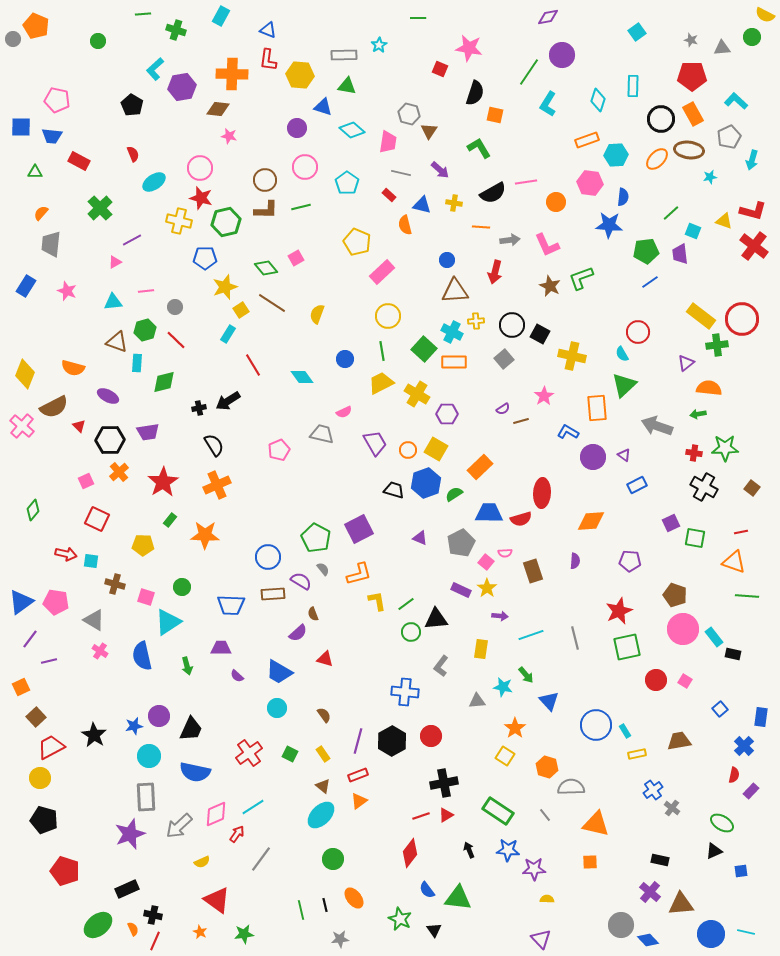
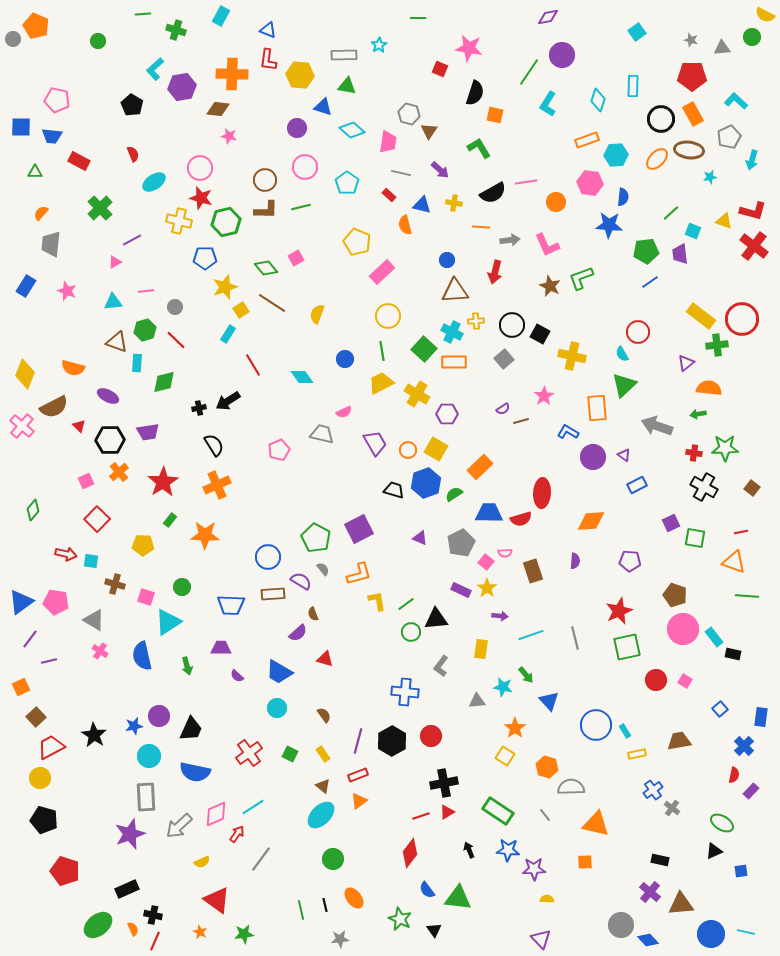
red square at (97, 519): rotated 20 degrees clockwise
red triangle at (446, 815): moved 1 px right, 3 px up
orange square at (590, 862): moved 5 px left
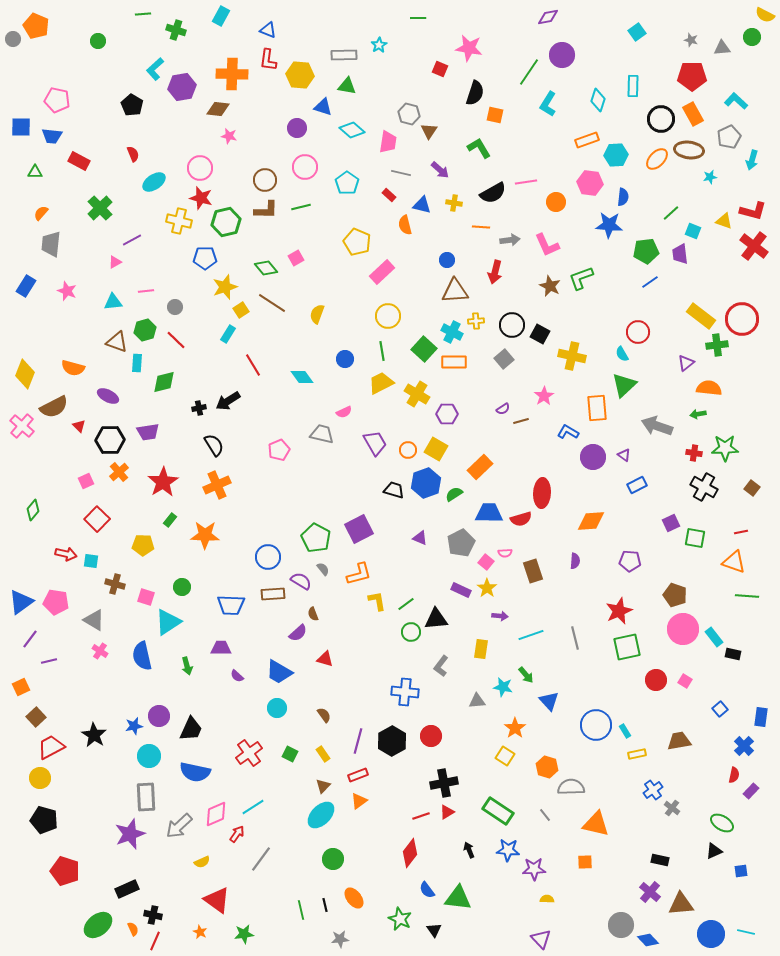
brown triangle at (323, 786): rotated 35 degrees clockwise
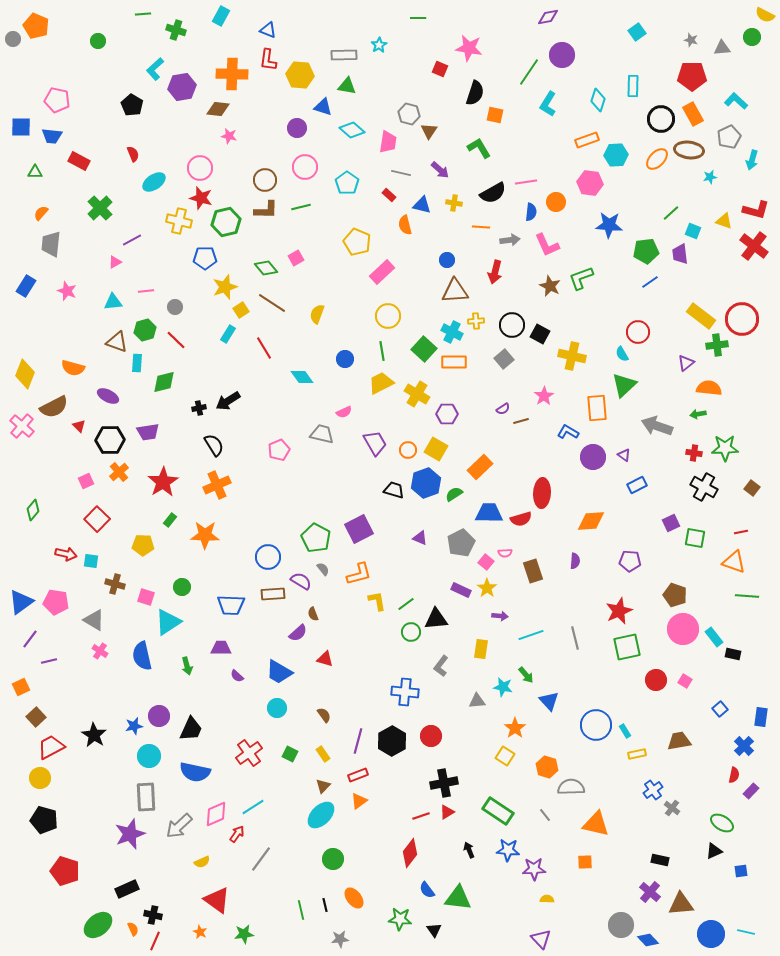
blue semicircle at (623, 197): moved 92 px left, 15 px down
red L-shape at (753, 211): moved 3 px right, 1 px up
red line at (253, 365): moved 11 px right, 17 px up
green star at (400, 919): rotated 20 degrees counterclockwise
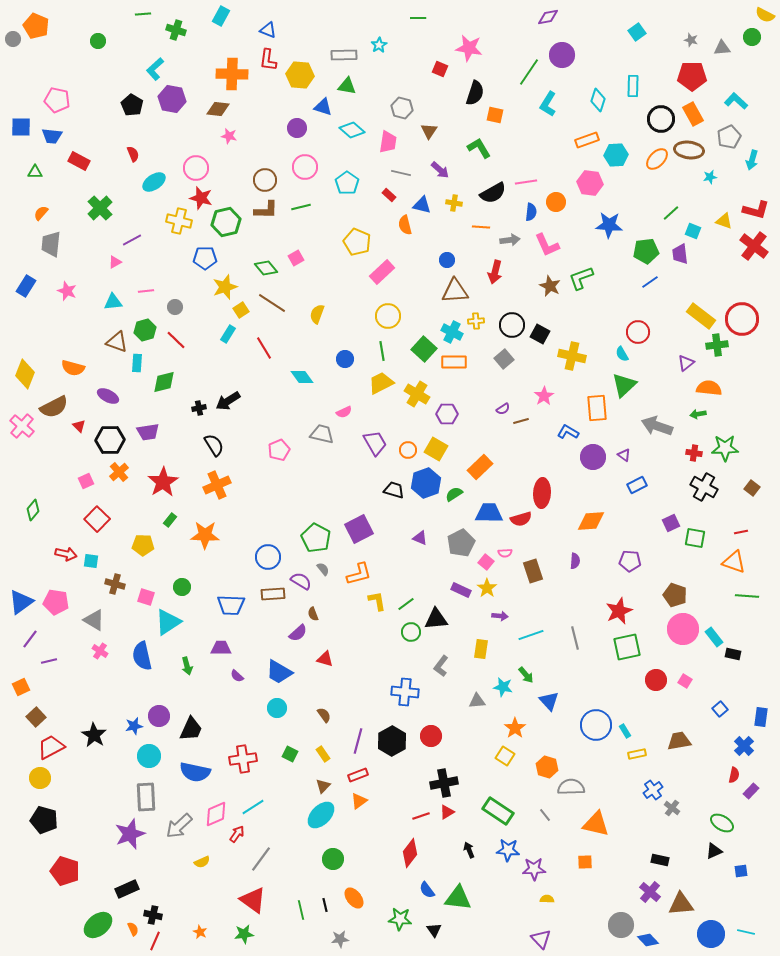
purple hexagon at (182, 87): moved 10 px left, 12 px down; rotated 20 degrees clockwise
gray hexagon at (409, 114): moved 7 px left, 6 px up
pink circle at (200, 168): moved 4 px left
red cross at (249, 753): moved 6 px left, 6 px down; rotated 28 degrees clockwise
red triangle at (217, 900): moved 36 px right
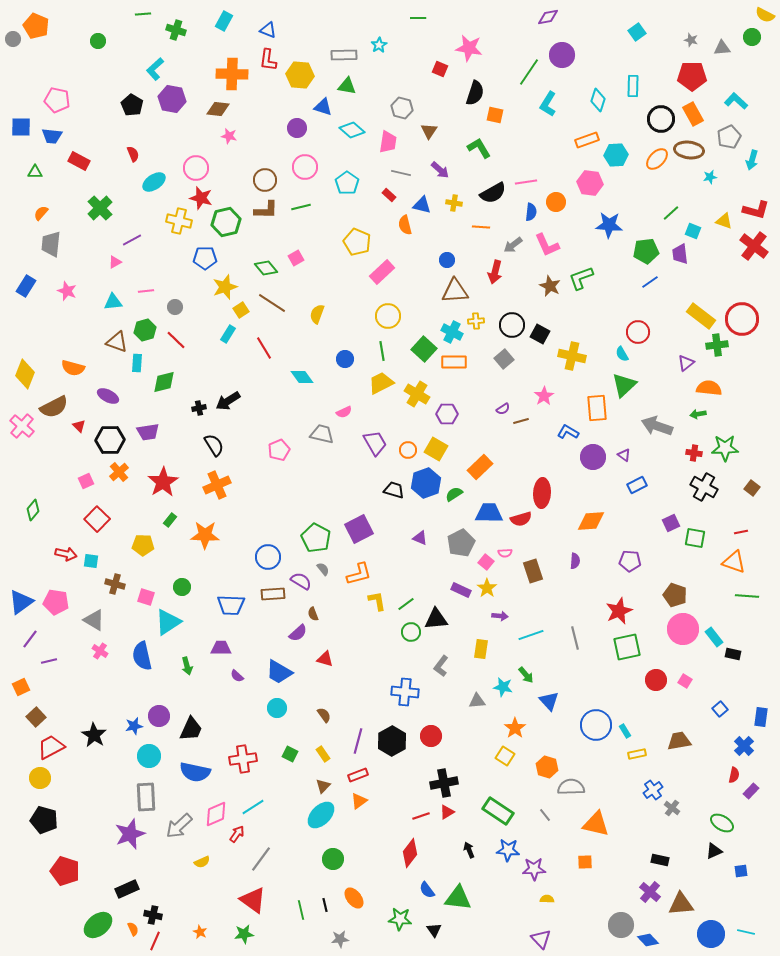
cyan rectangle at (221, 16): moved 3 px right, 5 px down
gray arrow at (510, 240): moved 3 px right, 5 px down; rotated 150 degrees clockwise
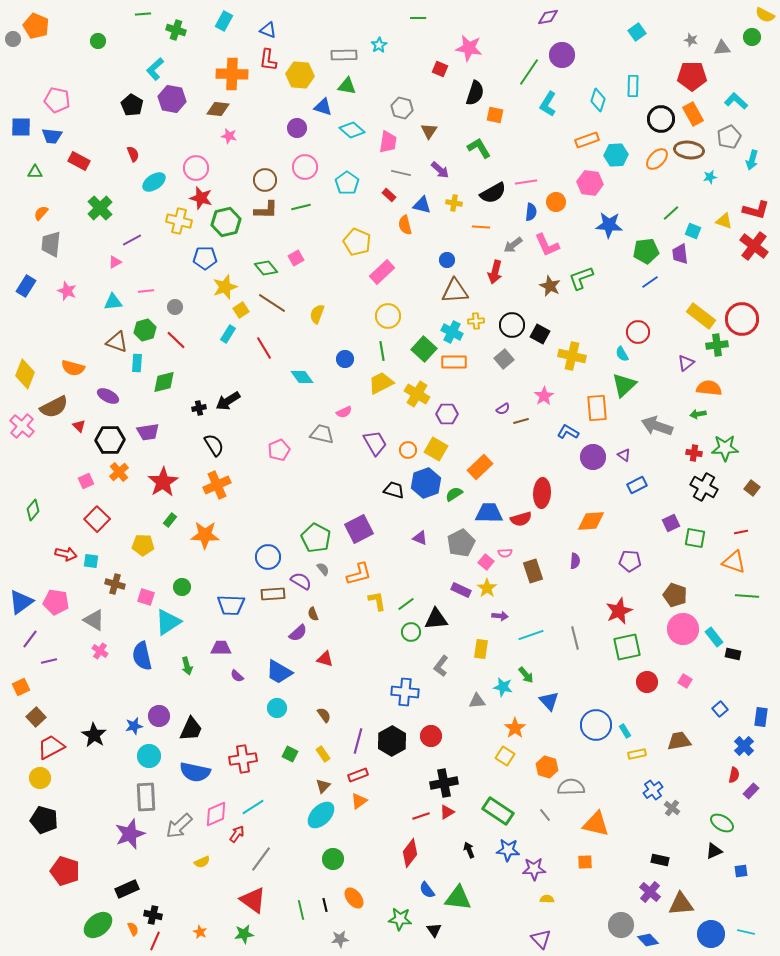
red circle at (656, 680): moved 9 px left, 2 px down
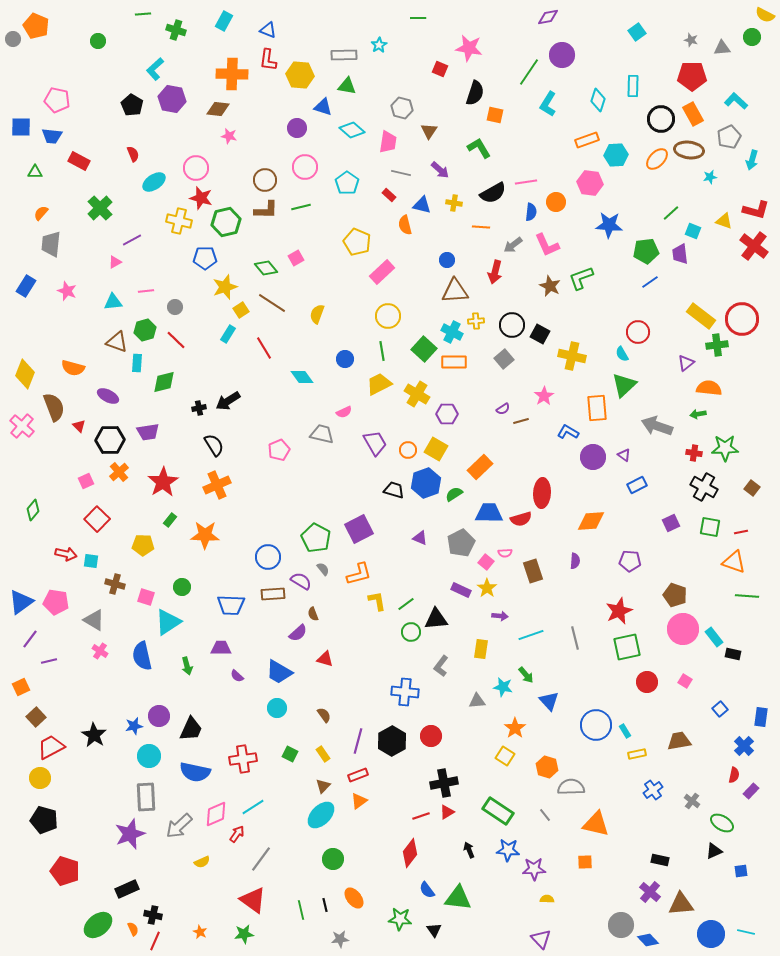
yellow trapezoid at (381, 383): moved 2 px left, 1 px down
brown semicircle at (54, 407): rotated 84 degrees counterclockwise
green square at (695, 538): moved 15 px right, 11 px up
gray cross at (672, 808): moved 20 px right, 7 px up
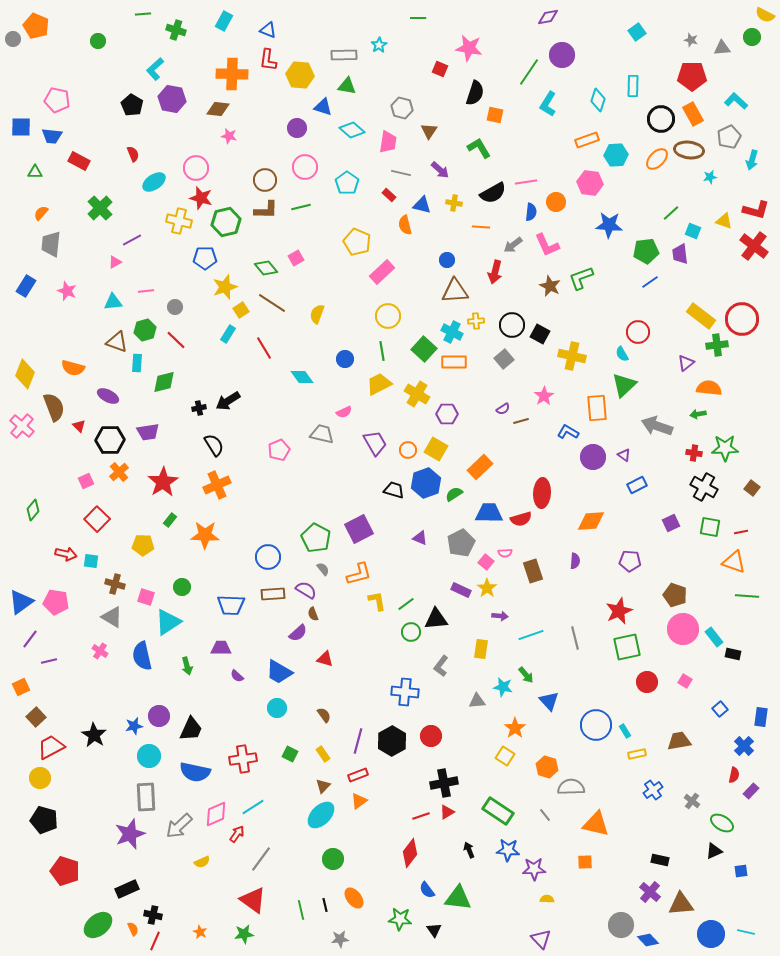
purple semicircle at (301, 581): moved 5 px right, 9 px down
gray triangle at (94, 620): moved 18 px right, 3 px up
